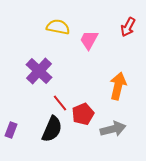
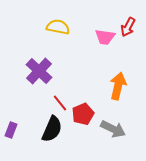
pink trapezoid: moved 16 px right, 3 px up; rotated 110 degrees counterclockwise
gray arrow: rotated 40 degrees clockwise
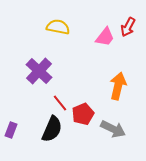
pink trapezoid: rotated 60 degrees counterclockwise
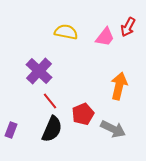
yellow semicircle: moved 8 px right, 5 px down
orange arrow: moved 1 px right
red line: moved 10 px left, 2 px up
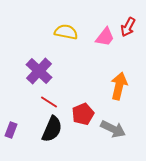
red line: moved 1 px left, 1 px down; rotated 18 degrees counterclockwise
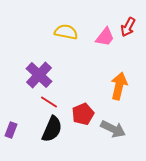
purple cross: moved 4 px down
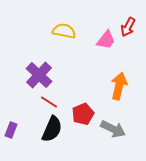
yellow semicircle: moved 2 px left, 1 px up
pink trapezoid: moved 1 px right, 3 px down
